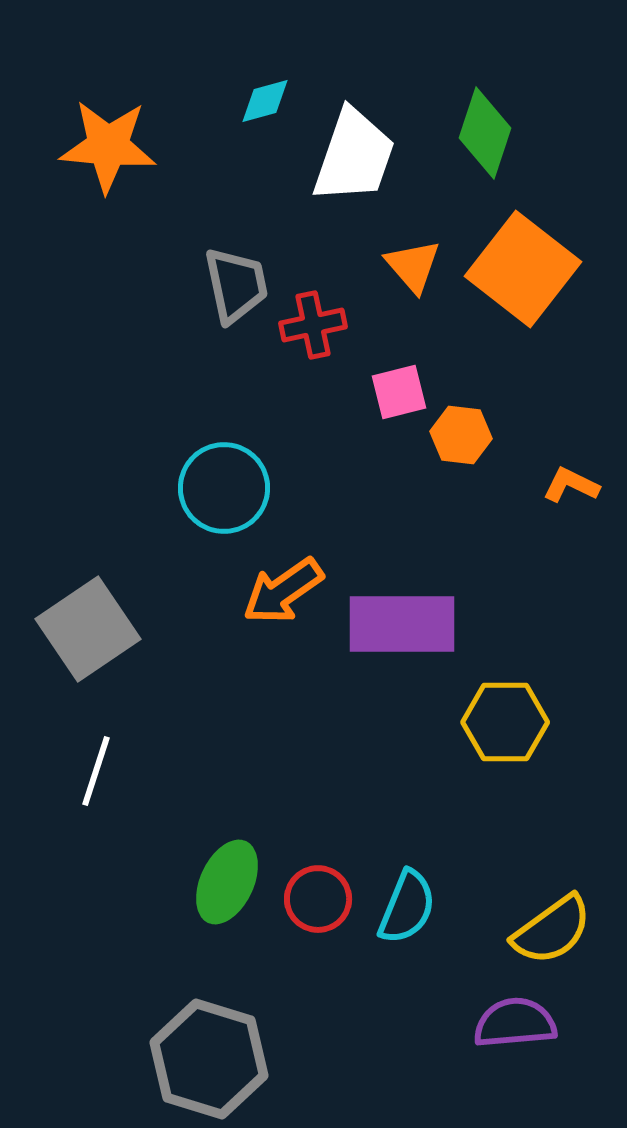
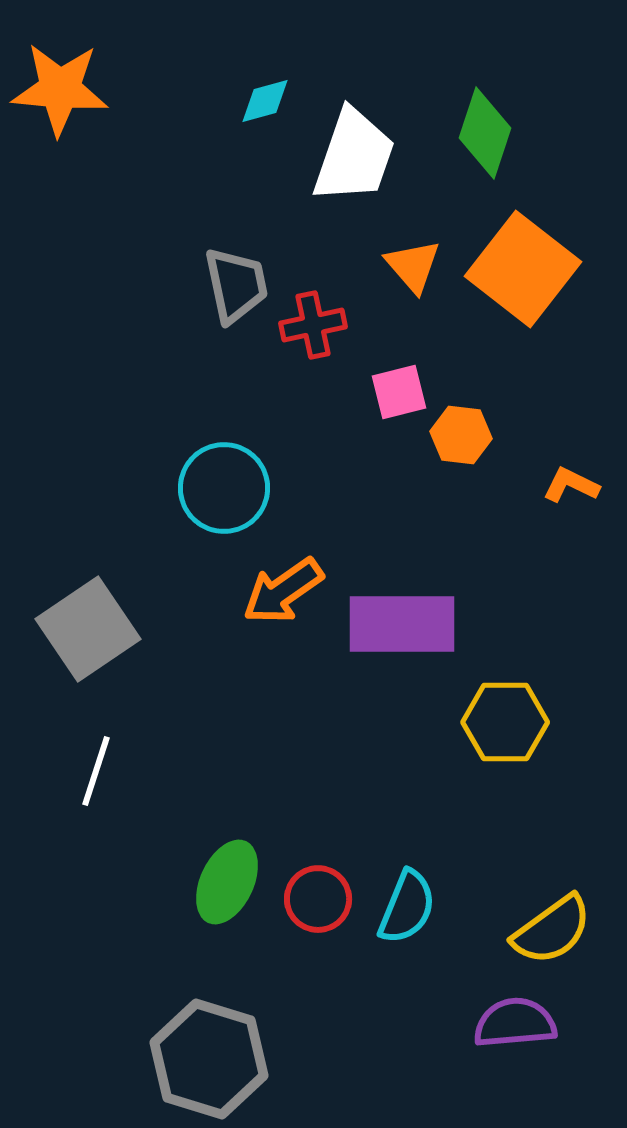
orange star: moved 48 px left, 57 px up
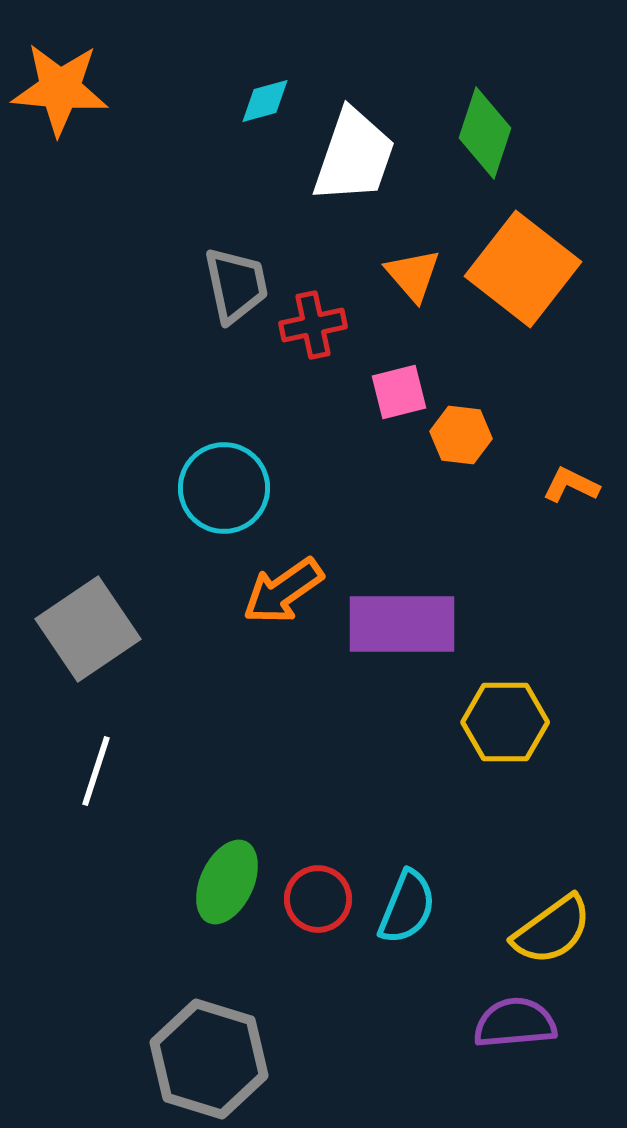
orange triangle: moved 9 px down
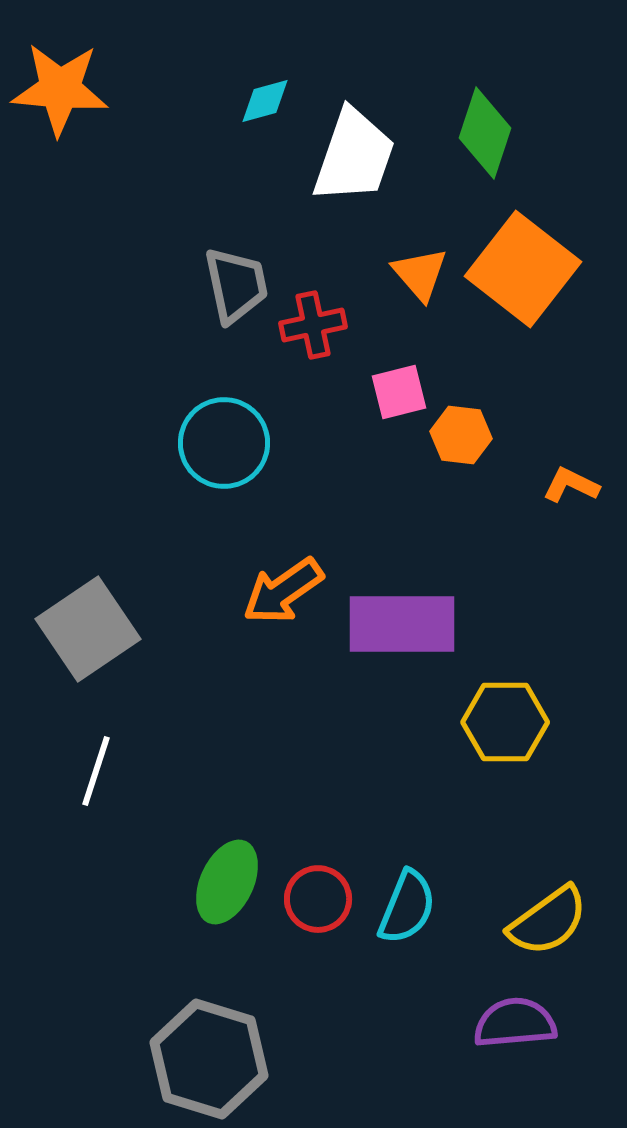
orange triangle: moved 7 px right, 1 px up
cyan circle: moved 45 px up
yellow semicircle: moved 4 px left, 9 px up
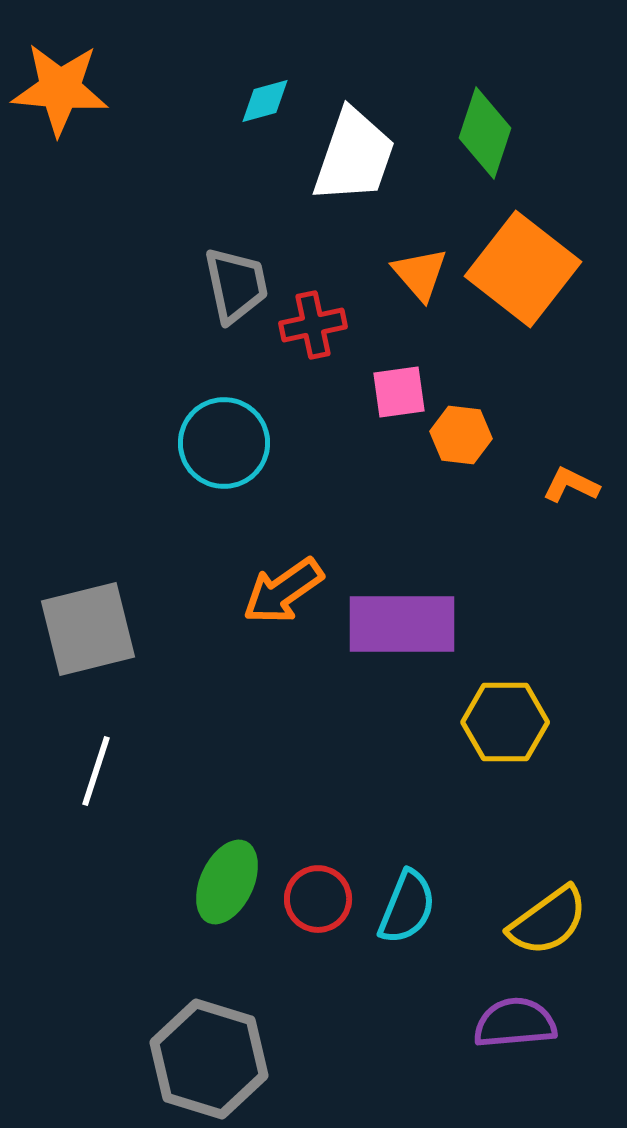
pink square: rotated 6 degrees clockwise
gray square: rotated 20 degrees clockwise
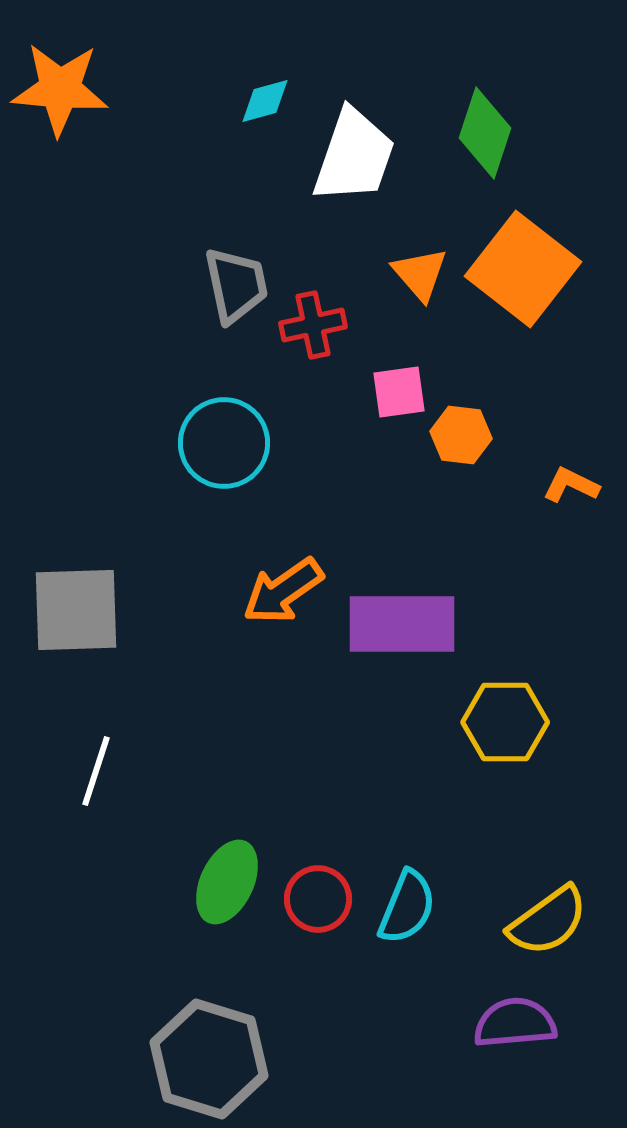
gray square: moved 12 px left, 19 px up; rotated 12 degrees clockwise
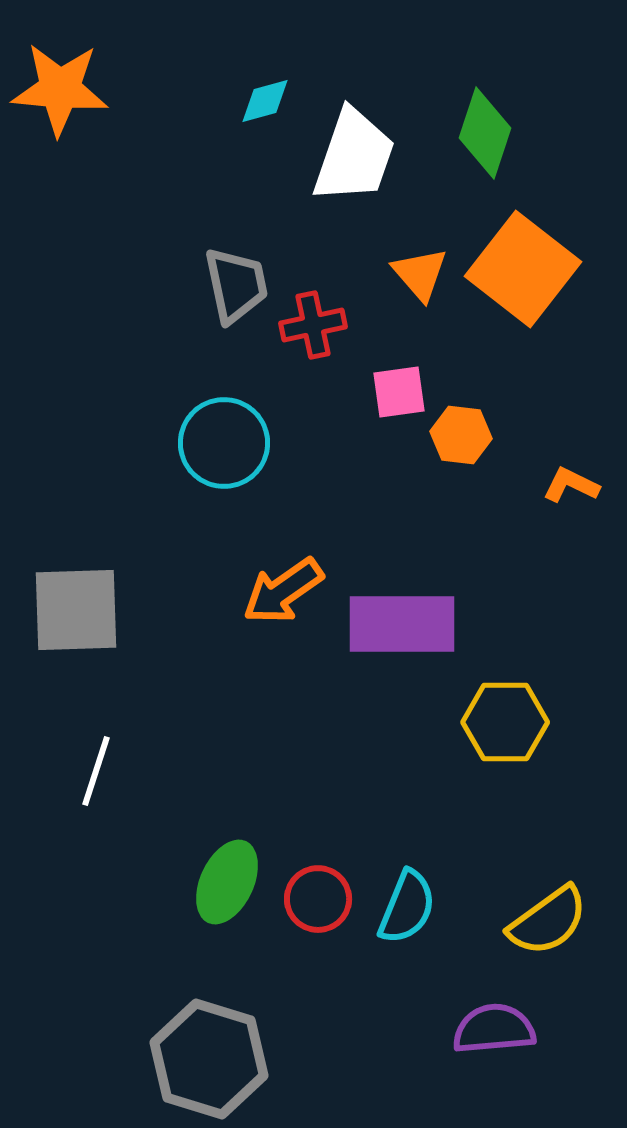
purple semicircle: moved 21 px left, 6 px down
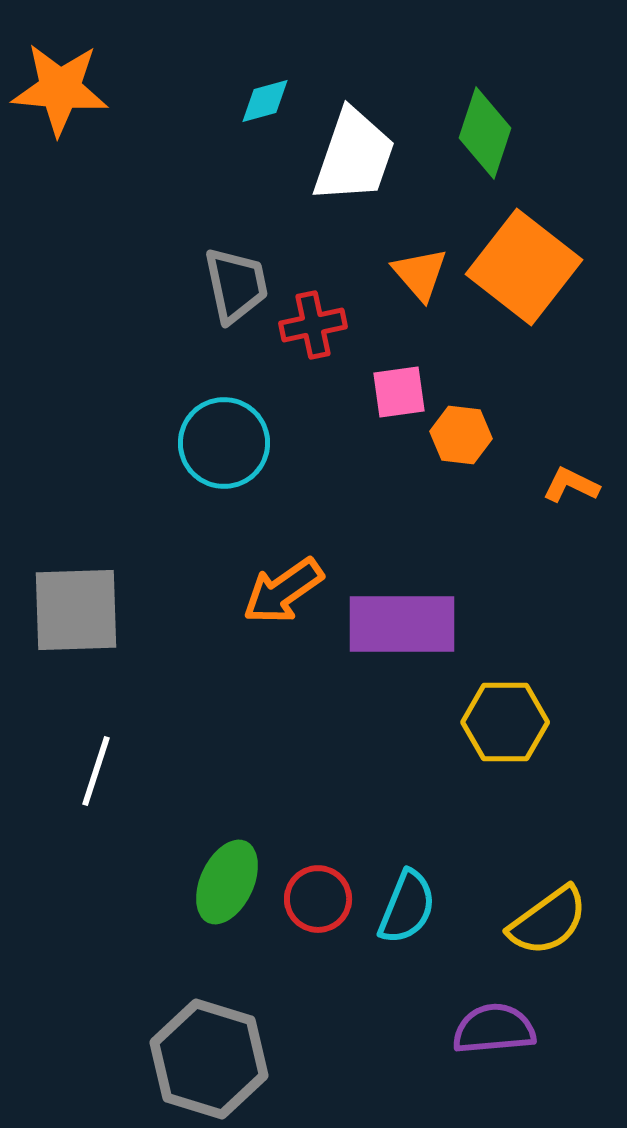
orange square: moved 1 px right, 2 px up
